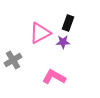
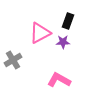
black rectangle: moved 2 px up
pink L-shape: moved 5 px right, 3 px down
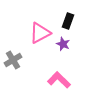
purple star: moved 2 px down; rotated 24 degrees clockwise
pink L-shape: rotated 15 degrees clockwise
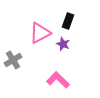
pink L-shape: moved 1 px left
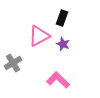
black rectangle: moved 6 px left, 3 px up
pink triangle: moved 1 px left, 3 px down
gray cross: moved 3 px down
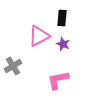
black rectangle: rotated 14 degrees counterclockwise
gray cross: moved 3 px down
pink L-shape: rotated 55 degrees counterclockwise
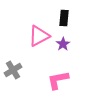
black rectangle: moved 2 px right
purple star: rotated 16 degrees clockwise
gray cross: moved 4 px down
